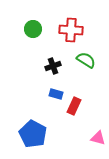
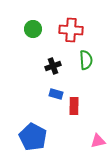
green semicircle: rotated 54 degrees clockwise
red rectangle: rotated 24 degrees counterclockwise
blue pentagon: moved 3 px down
pink triangle: moved 3 px down; rotated 28 degrees counterclockwise
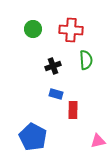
red rectangle: moved 1 px left, 4 px down
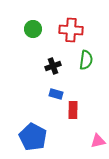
green semicircle: rotated 12 degrees clockwise
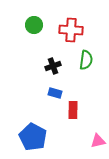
green circle: moved 1 px right, 4 px up
blue rectangle: moved 1 px left, 1 px up
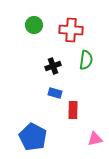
pink triangle: moved 3 px left, 2 px up
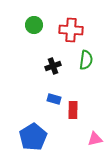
blue rectangle: moved 1 px left, 6 px down
blue pentagon: rotated 12 degrees clockwise
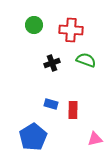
green semicircle: rotated 78 degrees counterclockwise
black cross: moved 1 px left, 3 px up
blue rectangle: moved 3 px left, 5 px down
